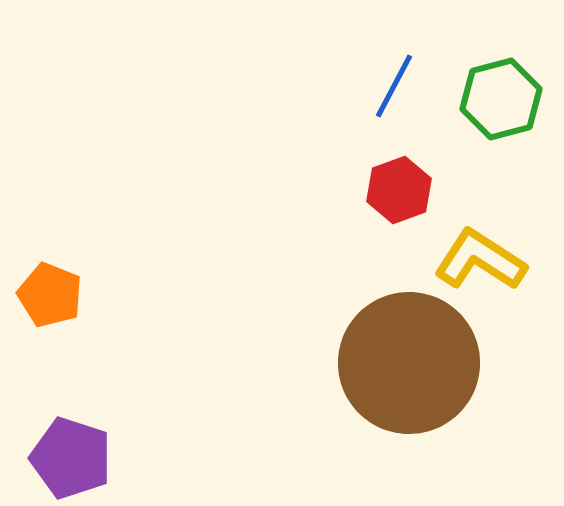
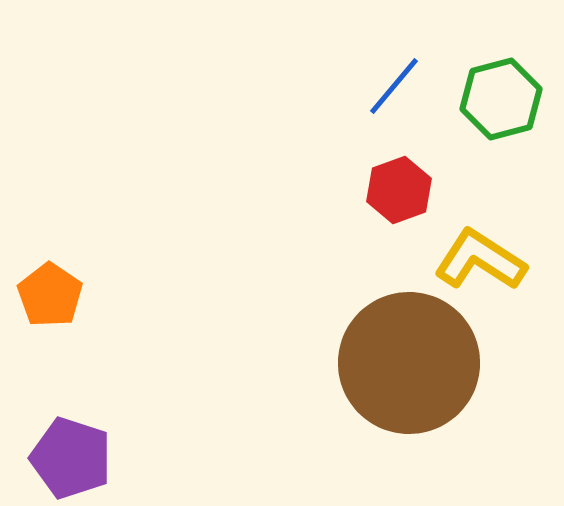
blue line: rotated 12 degrees clockwise
orange pentagon: rotated 12 degrees clockwise
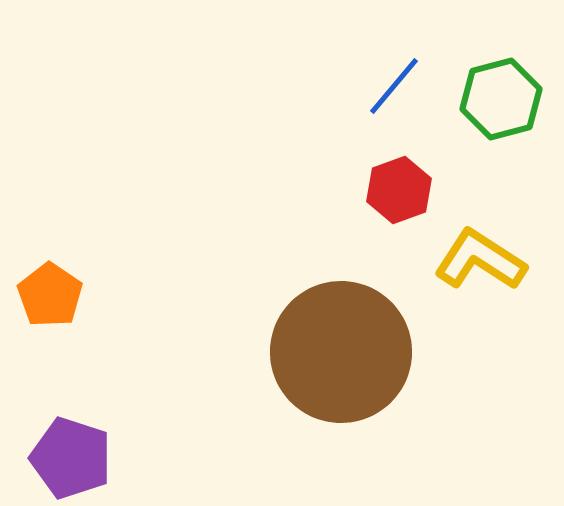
brown circle: moved 68 px left, 11 px up
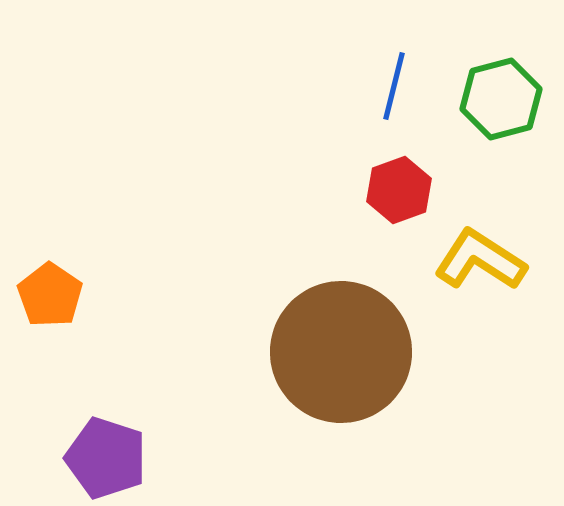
blue line: rotated 26 degrees counterclockwise
purple pentagon: moved 35 px right
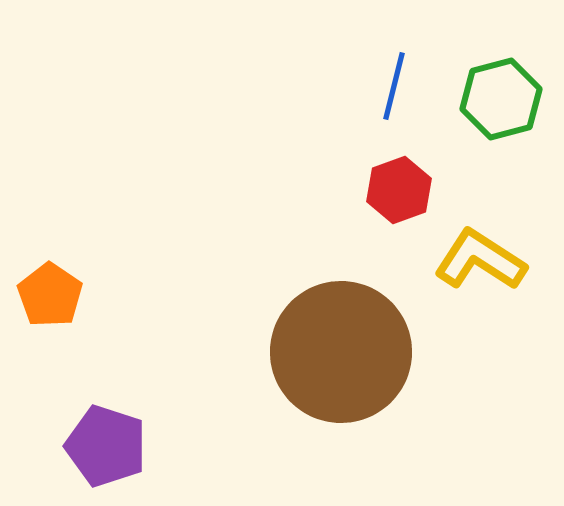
purple pentagon: moved 12 px up
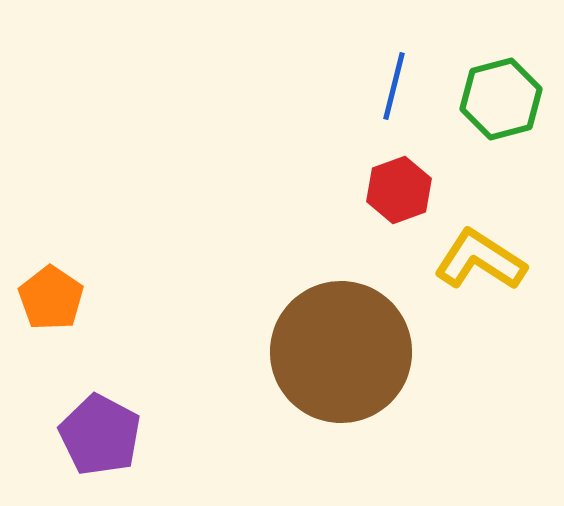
orange pentagon: moved 1 px right, 3 px down
purple pentagon: moved 6 px left, 11 px up; rotated 10 degrees clockwise
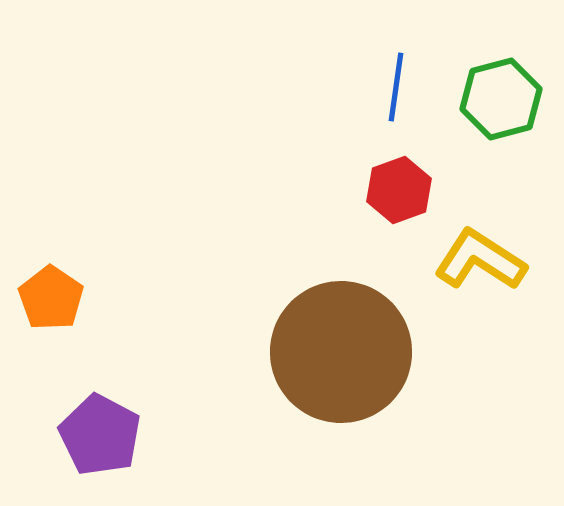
blue line: moved 2 px right, 1 px down; rotated 6 degrees counterclockwise
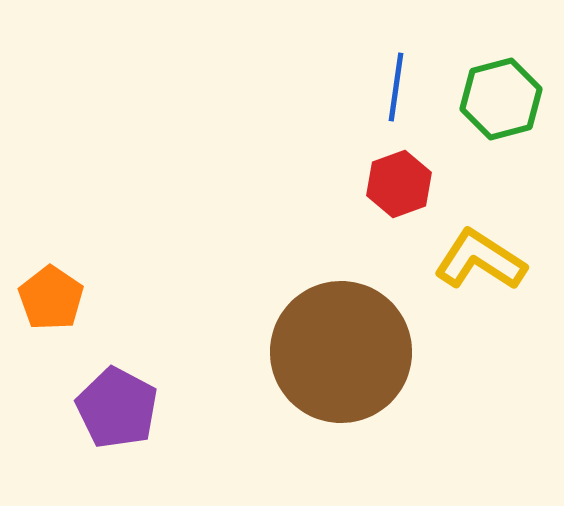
red hexagon: moved 6 px up
purple pentagon: moved 17 px right, 27 px up
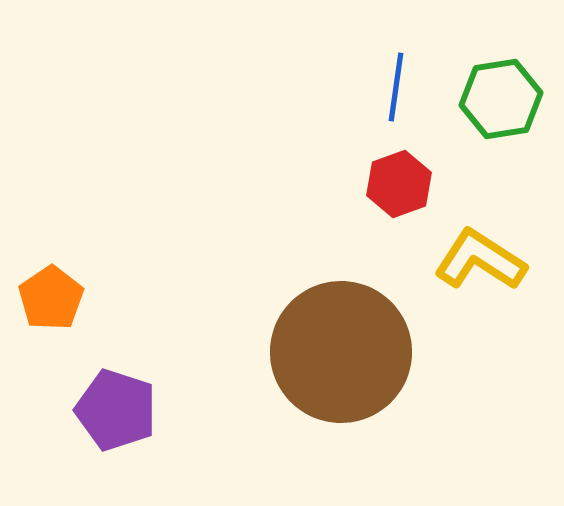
green hexagon: rotated 6 degrees clockwise
orange pentagon: rotated 4 degrees clockwise
purple pentagon: moved 1 px left, 2 px down; rotated 10 degrees counterclockwise
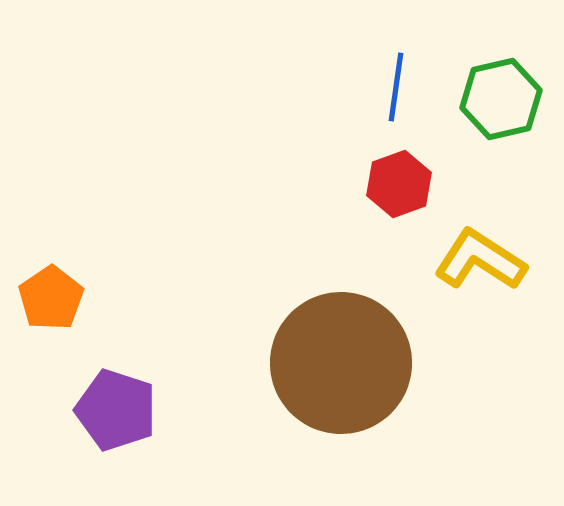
green hexagon: rotated 4 degrees counterclockwise
brown circle: moved 11 px down
